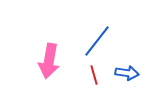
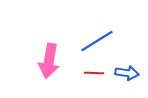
blue line: rotated 20 degrees clockwise
red line: moved 2 px up; rotated 72 degrees counterclockwise
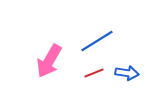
pink arrow: rotated 20 degrees clockwise
red line: rotated 24 degrees counterclockwise
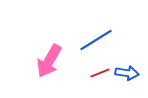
blue line: moved 1 px left, 1 px up
red line: moved 6 px right
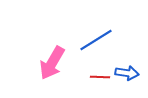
pink arrow: moved 3 px right, 2 px down
red line: moved 4 px down; rotated 24 degrees clockwise
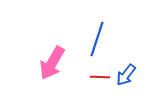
blue line: moved 1 px right, 1 px up; rotated 40 degrees counterclockwise
blue arrow: moved 1 px left, 2 px down; rotated 120 degrees clockwise
